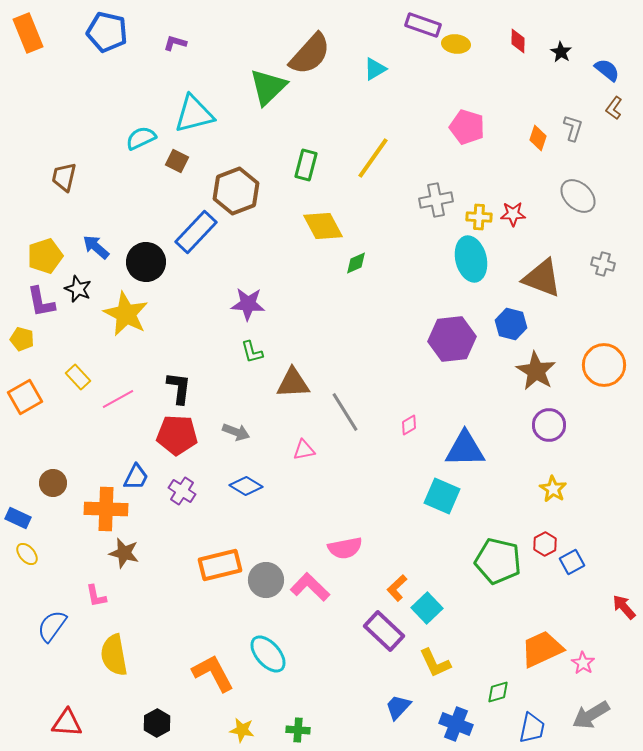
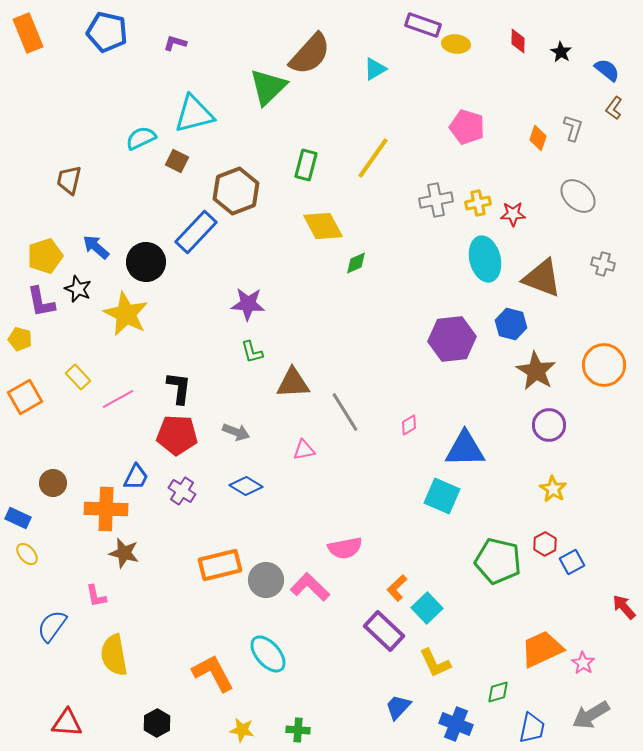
brown trapezoid at (64, 177): moved 5 px right, 3 px down
yellow cross at (479, 217): moved 1 px left, 14 px up; rotated 15 degrees counterclockwise
cyan ellipse at (471, 259): moved 14 px right
yellow pentagon at (22, 339): moved 2 px left
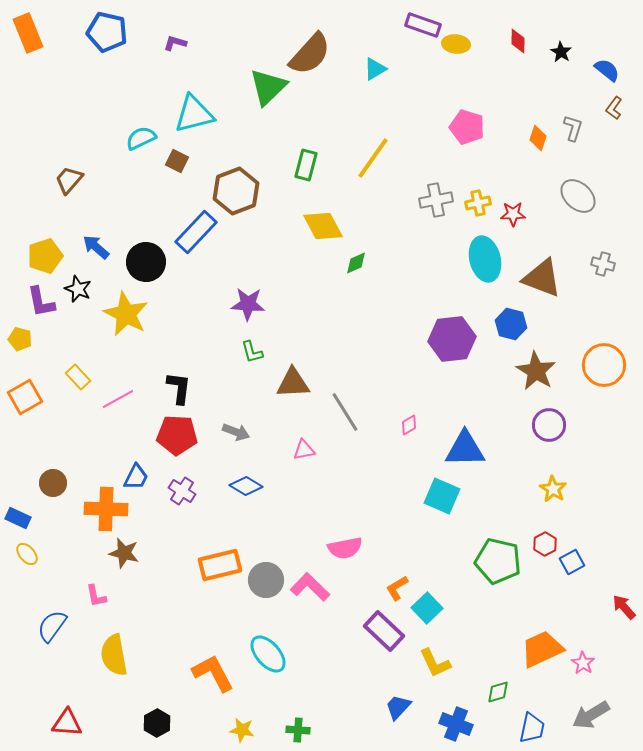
brown trapezoid at (69, 180): rotated 28 degrees clockwise
orange L-shape at (397, 588): rotated 12 degrees clockwise
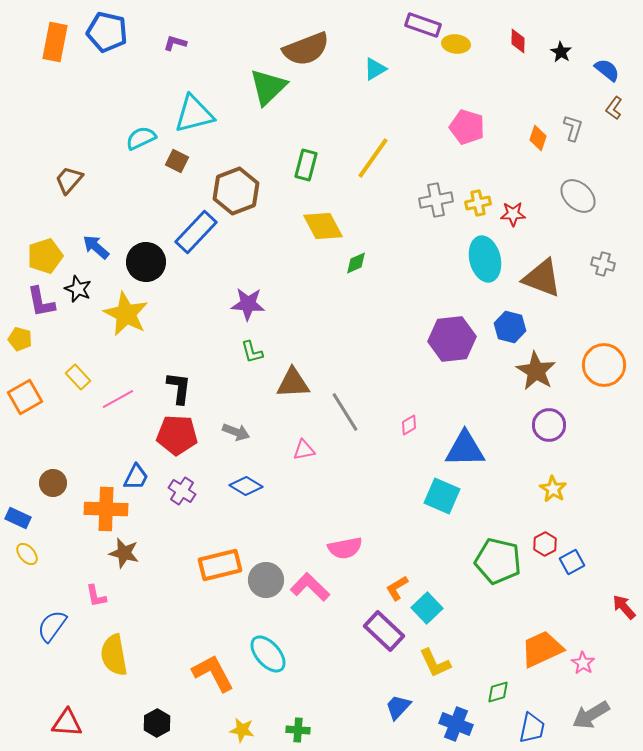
orange rectangle at (28, 33): moved 27 px right, 9 px down; rotated 33 degrees clockwise
brown semicircle at (310, 54): moved 4 px left, 5 px up; rotated 27 degrees clockwise
blue hexagon at (511, 324): moved 1 px left, 3 px down
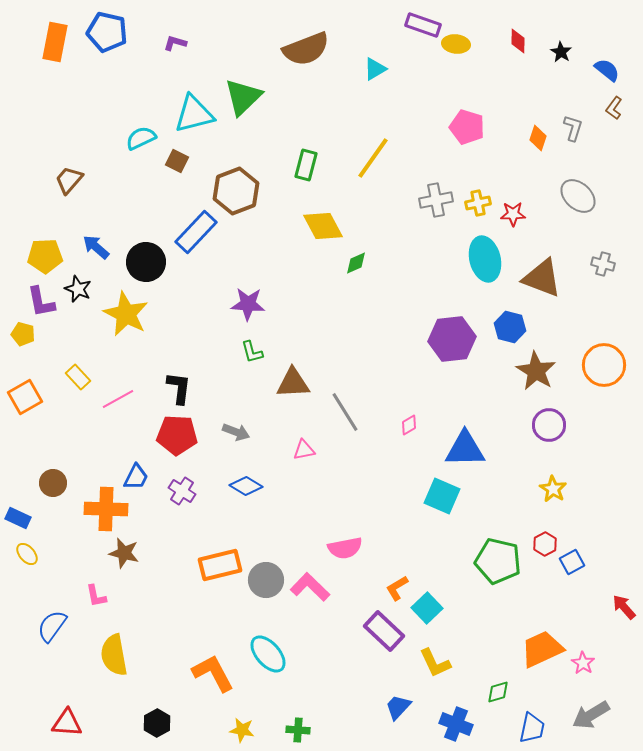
green triangle at (268, 87): moved 25 px left, 10 px down
yellow pentagon at (45, 256): rotated 16 degrees clockwise
yellow pentagon at (20, 339): moved 3 px right, 5 px up
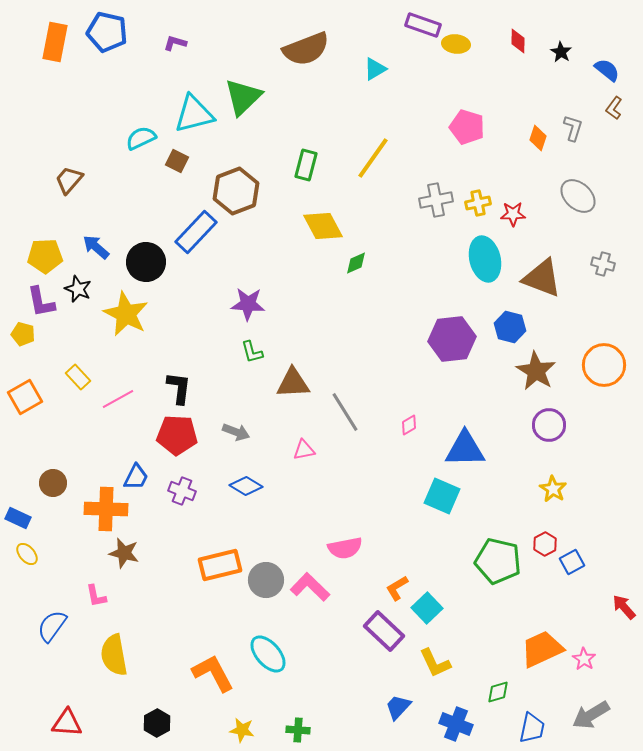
purple cross at (182, 491): rotated 12 degrees counterclockwise
pink star at (583, 663): moved 1 px right, 4 px up
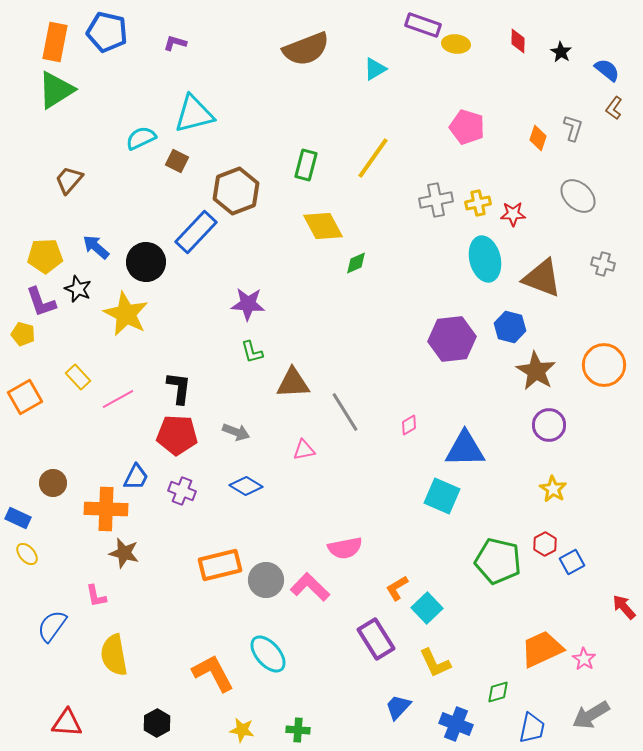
green triangle at (243, 97): moved 187 px left, 7 px up; rotated 12 degrees clockwise
purple L-shape at (41, 302): rotated 8 degrees counterclockwise
purple rectangle at (384, 631): moved 8 px left, 8 px down; rotated 15 degrees clockwise
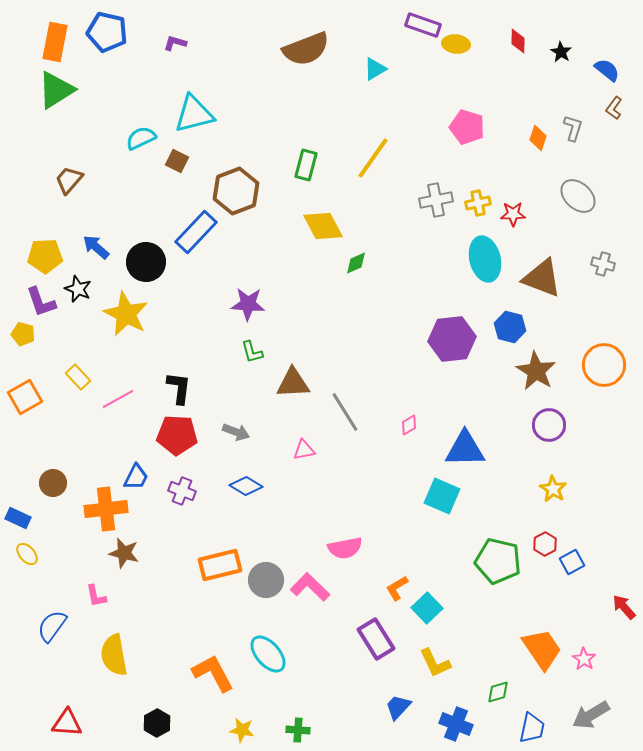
orange cross at (106, 509): rotated 9 degrees counterclockwise
orange trapezoid at (542, 649): rotated 81 degrees clockwise
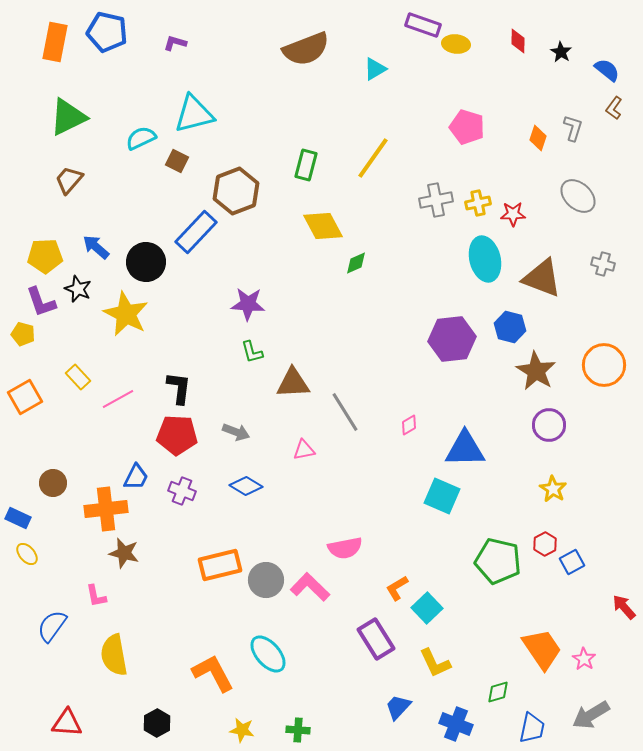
green triangle at (56, 90): moved 12 px right, 27 px down; rotated 6 degrees clockwise
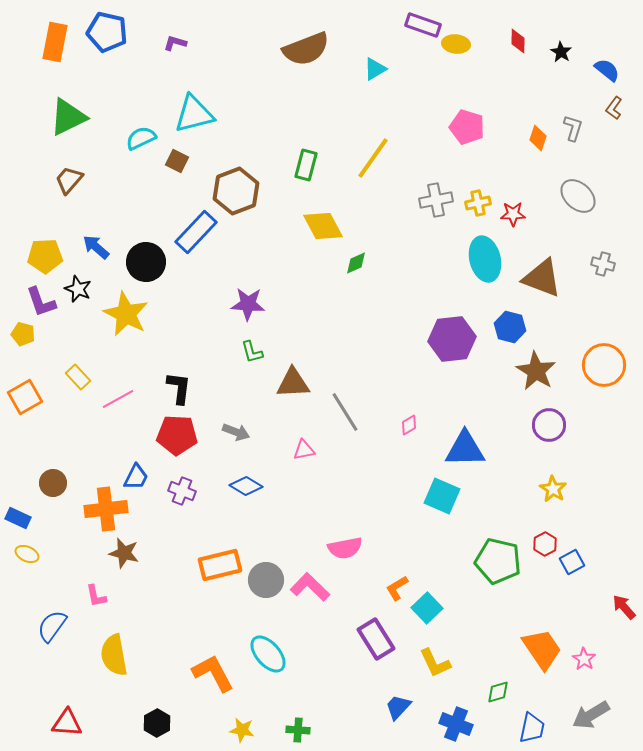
yellow ellipse at (27, 554): rotated 25 degrees counterclockwise
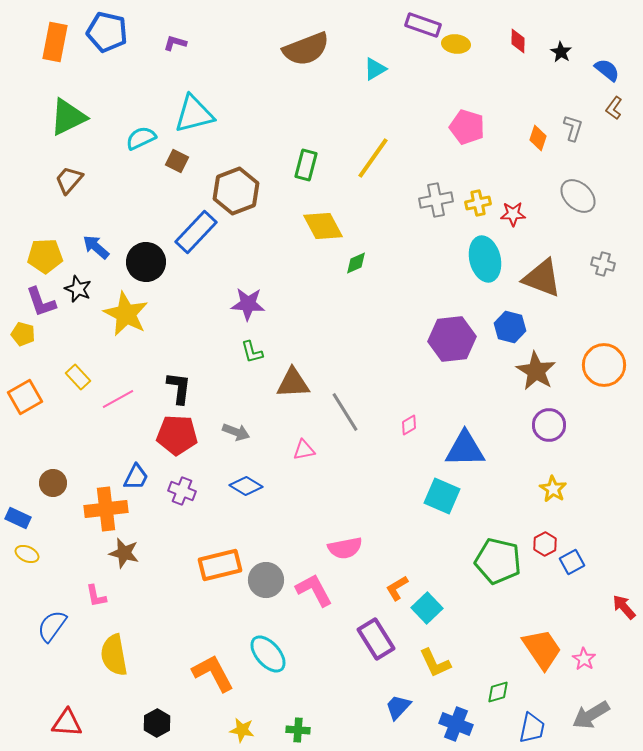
pink L-shape at (310, 587): moved 4 px right, 3 px down; rotated 18 degrees clockwise
